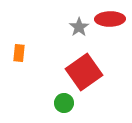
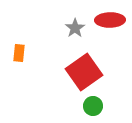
red ellipse: moved 1 px down
gray star: moved 4 px left, 1 px down
green circle: moved 29 px right, 3 px down
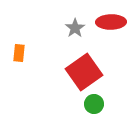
red ellipse: moved 1 px right, 2 px down
green circle: moved 1 px right, 2 px up
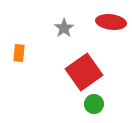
red ellipse: rotated 8 degrees clockwise
gray star: moved 11 px left
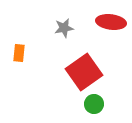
gray star: rotated 24 degrees clockwise
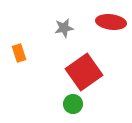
orange rectangle: rotated 24 degrees counterclockwise
green circle: moved 21 px left
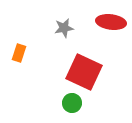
orange rectangle: rotated 36 degrees clockwise
red square: rotated 30 degrees counterclockwise
green circle: moved 1 px left, 1 px up
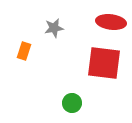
gray star: moved 10 px left
orange rectangle: moved 5 px right, 2 px up
red square: moved 20 px right, 9 px up; rotated 18 degrees counterclockwise
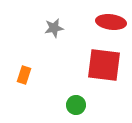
orange rectangle: moved 24 px down
red square: moved 2 px down
green circle: moved 4 px right, 2 px down
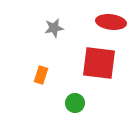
red square: moved 5 px left, 2 px up
orange rectangle: moved 17 px right
green circle: moved 1 px left, 2 px up
